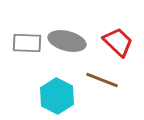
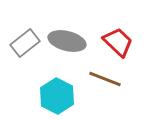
gray rectangle: moved 2 px left; rotated 40 degrees counterclockwise
brown line: moved 3 px right, 1 px up
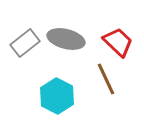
gray ellipse: moved 1 px left, 2 px up
brown line: moved 1 px right; rotated 44 degrees clockwise
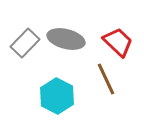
gray rectangle: rotated 8 degrees counterclockwise
